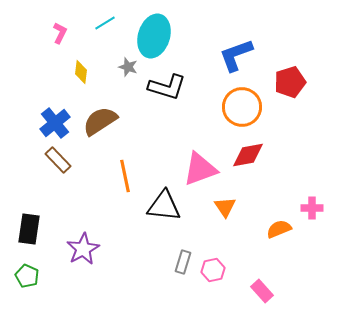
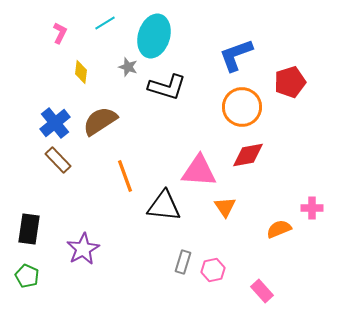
pink triangle: moved 1 px left, 2 px down; rotated 24 degrees clockwise
orange line: rotated 8 degrees counterclockwise
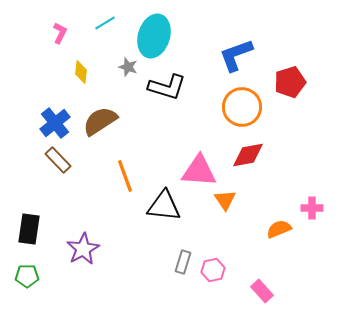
orange triangle: moved 7 px up
green pentagon: rotated 25 degrees counterclockwise
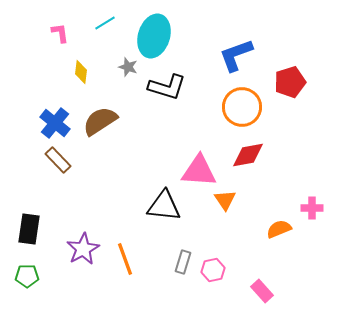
pink L-shape: rotated 35 degrees counterclockwise
blue cross: rotated 12 degrees counterclockwise
orange line: moved 83 px down
